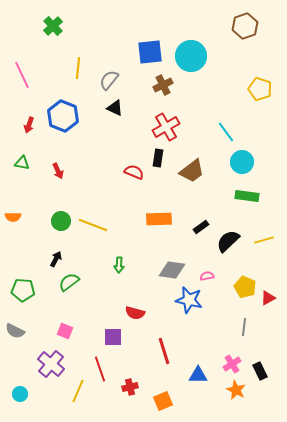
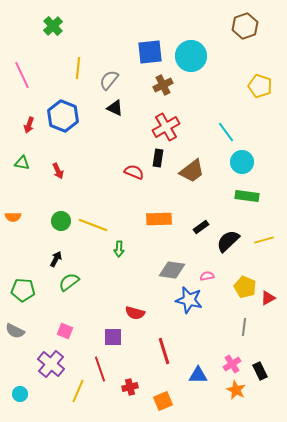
yellow pentagon at (260, 89): moved 3 px up
green arrow at (119, 265): moved 16 px up
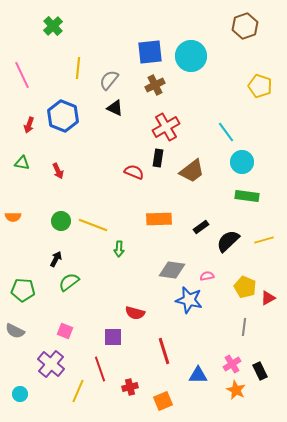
brown cross at (163, 85): moved 8 px left
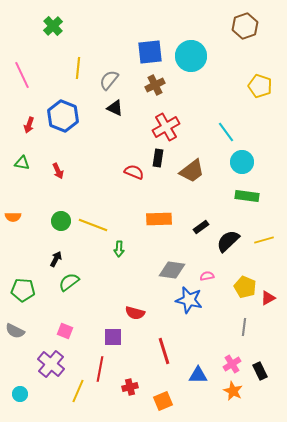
red line at (100, 369): rotated 30 degrees clockwise
orange star at (236, 390): moved 3 px left, 1 px down
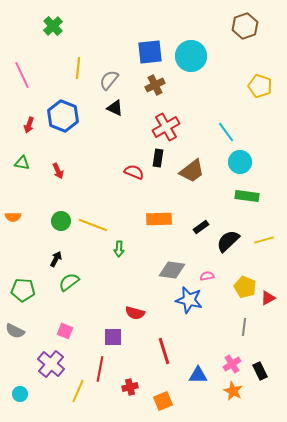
cyan circle at (242, 162): moved 2 px left
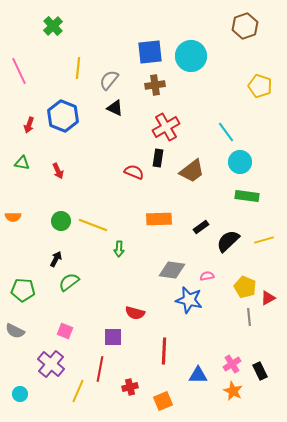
pink line at (22, 75): moved 3 px left, 4 px up
brown cross at (155, 85): rotated 18 degrees clockwise
gray line at (244, 327): moved 5 px right, 10 px up; rotated 12 degrees counterclockwise
red line at (164, 351): rotated 20 degrees clockwise
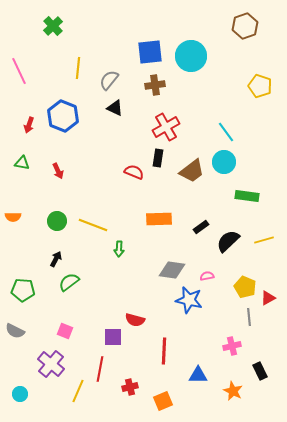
cyan circle at (240, 162): moved 16 px left
green circle at (61, 221): moved 4 px left
red semicircle at (135, 313): moved 7 px down
pink cross at (232, 364): moved 18 px up; rotated 18 degrees clockwise
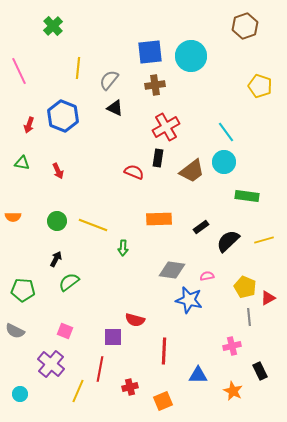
green arrow at (119, 249): moved 4 px right, 1 px up
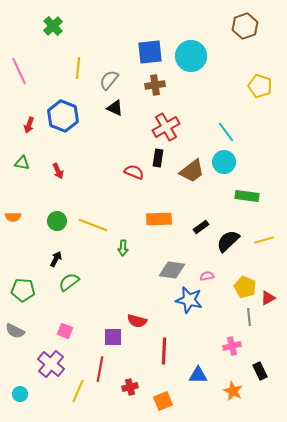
red semicircle at (135, 320): moved 2 px right, 1 px down
